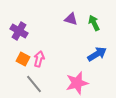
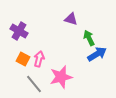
green arrow: moved 5 px left, 15 px down
pink star: moved 16 px left, 6 px up
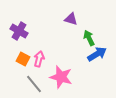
pink star: rotated 30 degrees clockwise
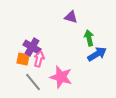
purple triangle: moved 2 px up
purple cross: moved 13 px right, 16 px down
green arrow: rotated 14 degrees clockwise
orange square: rotated 16 degrees counterclockwise
gray line: moved 1 px left, 2 px up
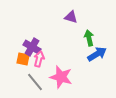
gray line: moved 2 px right
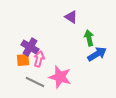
purple triangle: rotated 16 degrees clockwise
purple cross: moved 2 px left
orange square: moved 1 px down; rotated 16 degrees counterclockwise
pink star: moved 1 px left
gray line: rotated 24 degrees counterclockwise
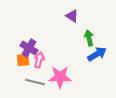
purple triangle: moved 1 px right, 1 px up
purple cross: moved 1 px left, 1 px down
pink arrow: moved 1 px down
pink star: rotated 15 degrees counterclockwise
gray line: rotated 12 degrees counterclockwise
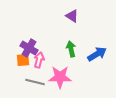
green arrow: moved 18 px left, 11 px down
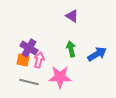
orange square: rotated 16 degrees clockwise
gray line: moved 6 px left
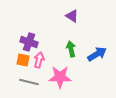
purple cross: moved 6 px up; rotated 12 degrees counterclockwise
